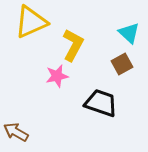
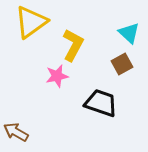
yellow triangle: rotated 12 degrees counterclockwise
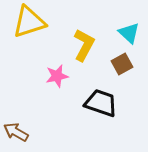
yellow triangle: moved 2 px left; rotated 18 degrees clockwise
yellow L-shape: moved 11 px right
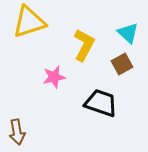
cyan triangle: moved 1 px left
pink star: moved 3 px left, 1 px down
brown arrow: moved 1 px right; rotated 130 degrees counterclockwise
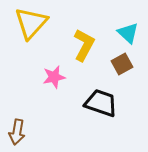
yellow triangle: moved 2 px right, 1 px down; rotated 30 degrees counterclockwise
brown arrow: rotated 20 degrees clockwise
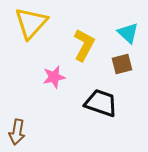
brown square: rotated 15 degrees clockwise
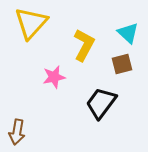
black trapezoid: rotated 72 degrees counterclockwise
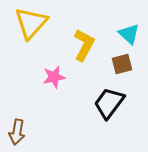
cyan triangle: moved 1 px right, 1 px down
black trapezoid: moved 8 px right
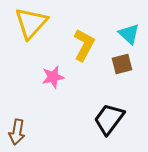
pink star: moved 1 px left
black trapezoid: moved 16 px down
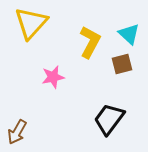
yellow L-shape: moved 6 px right, 3 px up
brown arrow: rotated 20 degrees clockwise
